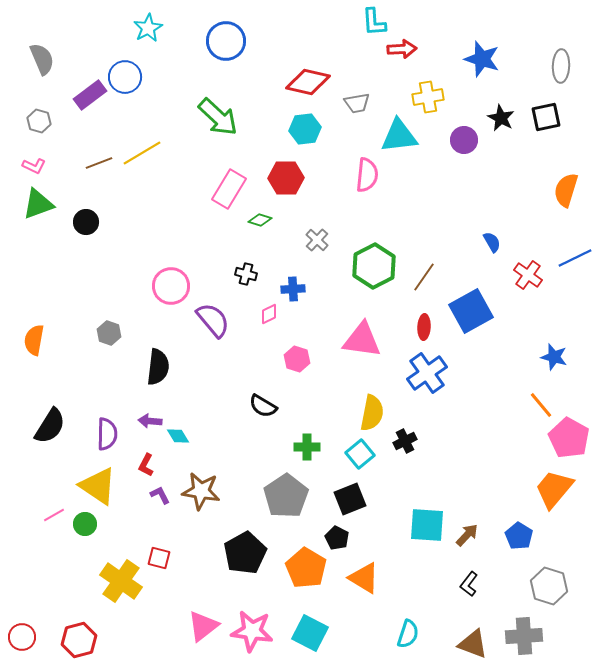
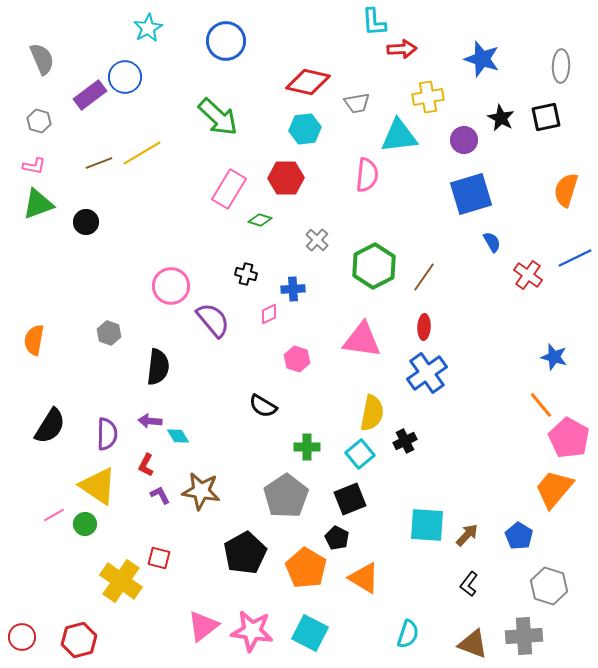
pink L-shape at (34, 166): rotated 15 degrees counterclockwise
blue square at (471, 311): moved 117 px up; rotated 12 degrees clockwise
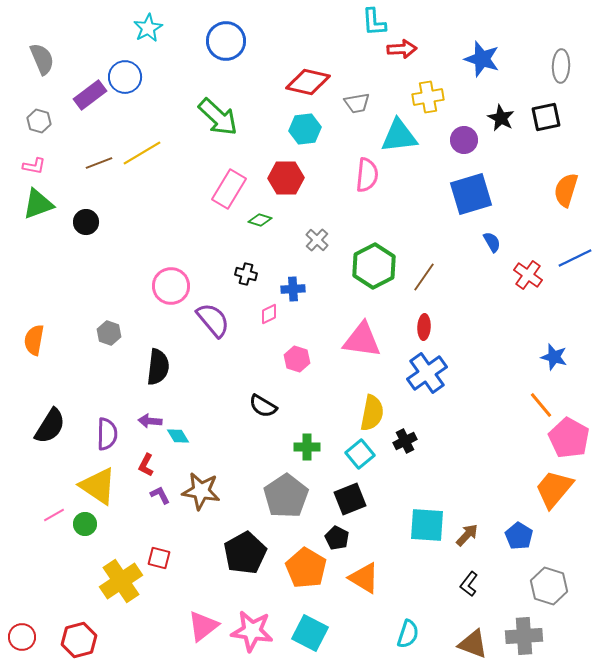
yellow cross at (121, 581): rotated 21 degrees clockwise
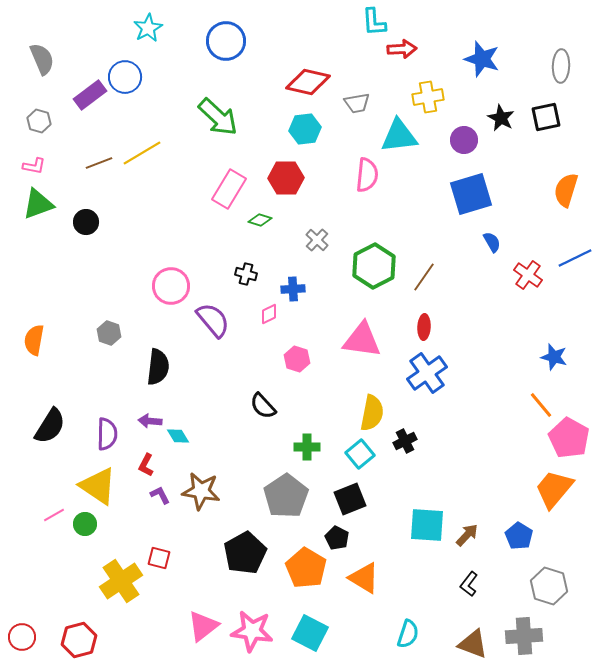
black semicircle at (263, 406): rotated 16 degrees clockwise
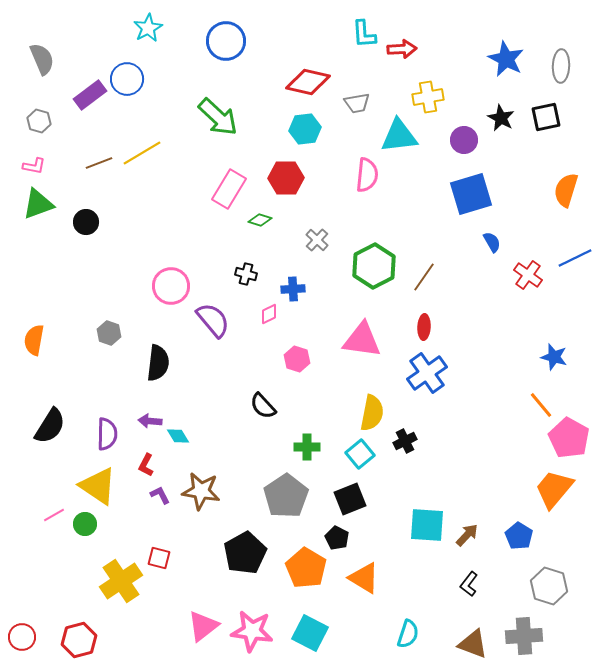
cyan L-shape at (374, 22): moved 10 px left, 12 px down
blue star at (482, 59): moved 24 px right; rotated 9 degrees clockwise
blue circle at (125, 77): moved 2 px right, 2 px down
black semicircle at (158, 367): moved 4 px up
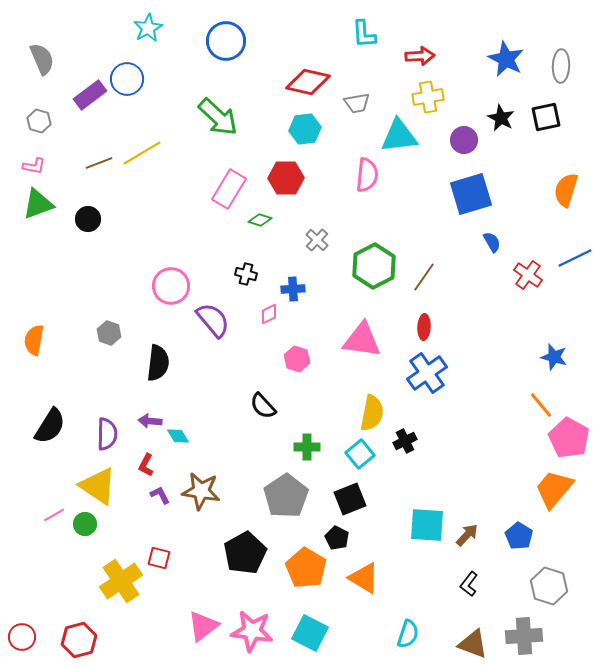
red arrow at (402, 49): moved 18 px right, 7 px down
black circle at (86, 222): moved 2 px right, 3 px up
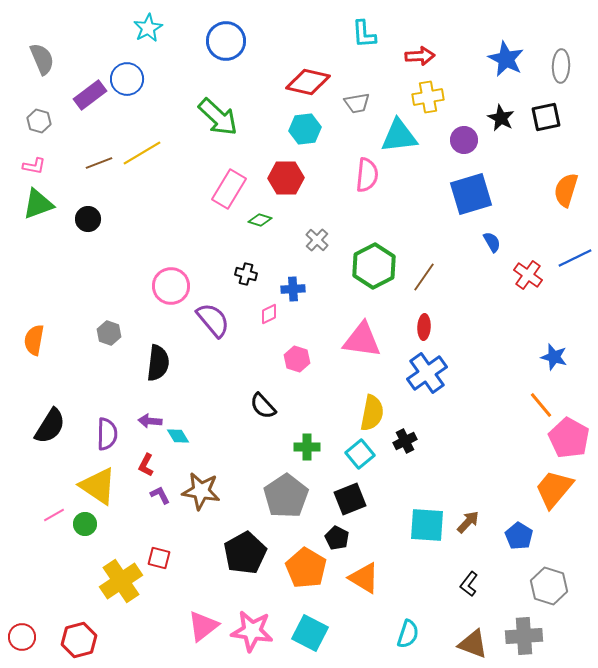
brown arrow at (467, 535): moved 1 px right, 13 px up
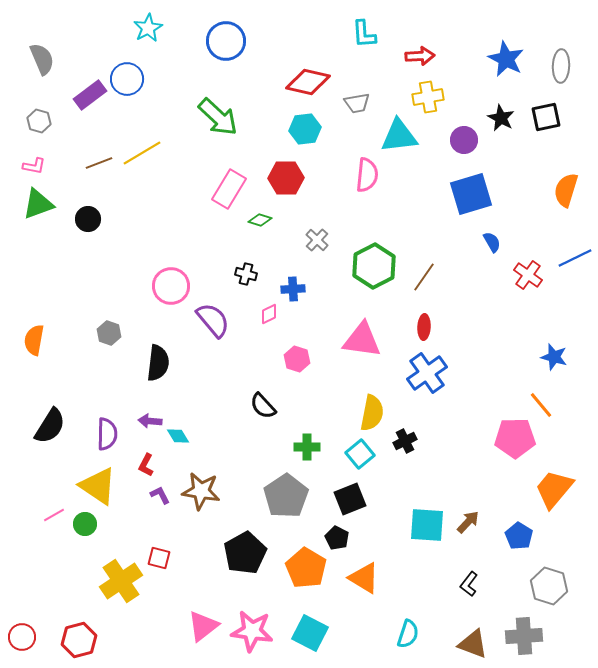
pink pentagon at (569, 438): moved 54 px left; rotated 30 degrees counterclockwise
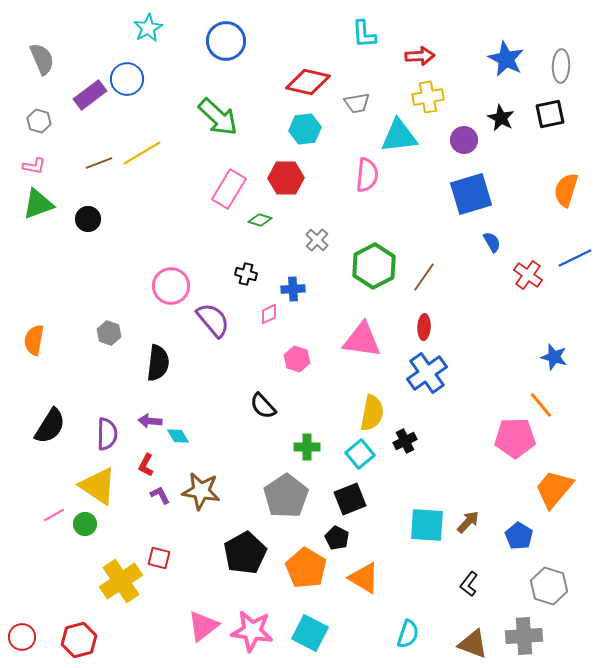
black square at (546, 117): moved 4 px right, 3 px up
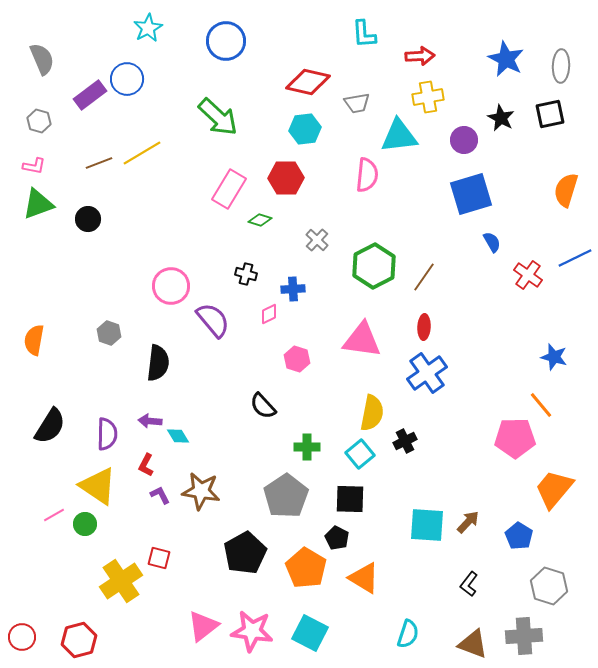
black square at (350, 499): rotated 24 degrees clockwise
